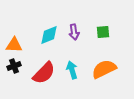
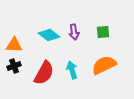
cyan diamond: rotated 60 degrees clockwise
orange semicircle: moved 4 px up
red semicircle: rotated 15 degrees counterclockwise
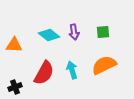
black cross: moved 1 px right, 21 px down
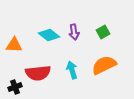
green square: rotated 24 degrees counterclockwise
red semicircle: moved 6 px left; rotated 55 degrees clockwise
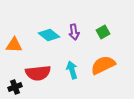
orange semicircle: moved 1 px left
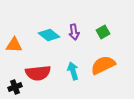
cyan arrow: moved 1 px right, 1 px down
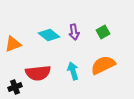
orange triangle: moved 1 px left, 1 px up; rotated 24 degrees counterclockwise
